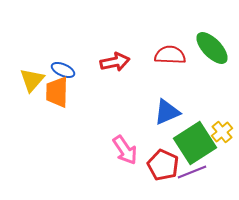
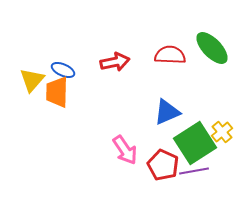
purple line: moved 2 px right, 1 px up; rotated 12 degrees clockwise
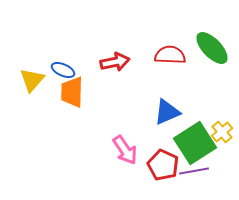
orange trapezoid: moved 15 px right
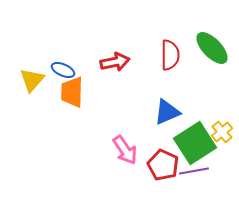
red semicircle: rotated 88 degrees clockwise
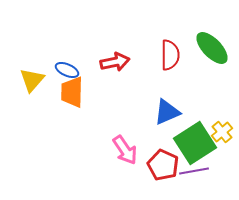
blue ellipse: moved 4 px right
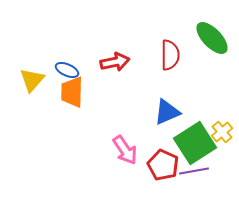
green ellipse: moved 10 px up
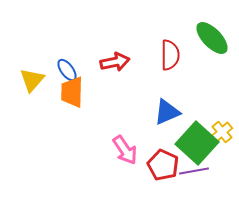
blue ellipse: rotated 30 degrees clockwise
green square: moved 2 px right; rotated 15 degrees counterclockwise
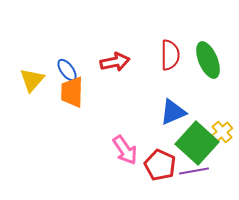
green ellipse: moved 4 px left, 22 px down; rotated 21 degrees clockwise
blue triangle: moved 6 px right
red pentagon: moved 3 px left
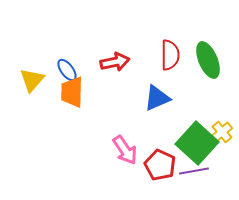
blue triangle: moved 16 px left, 14 px up
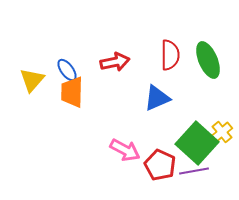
pink arrow: rotated 28 degrees counterclockwise
